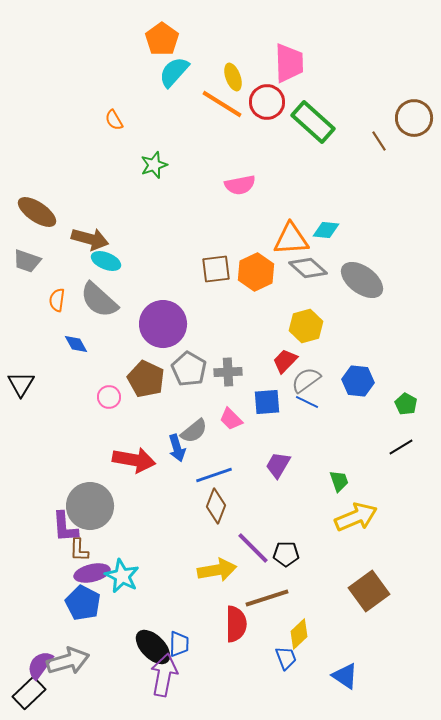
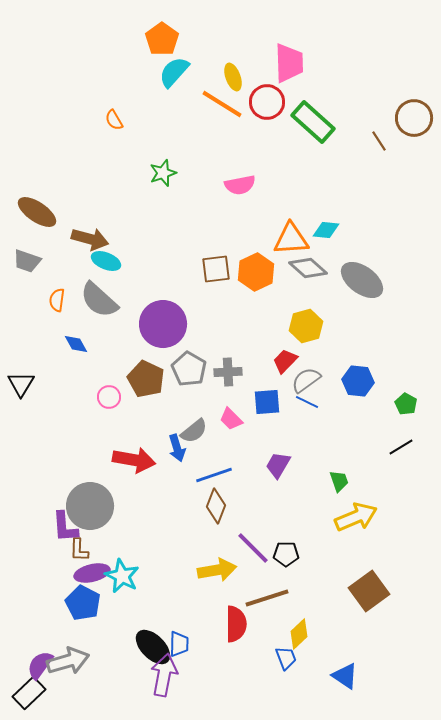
green star at (154, 165): moved 9 px right, 8 px down
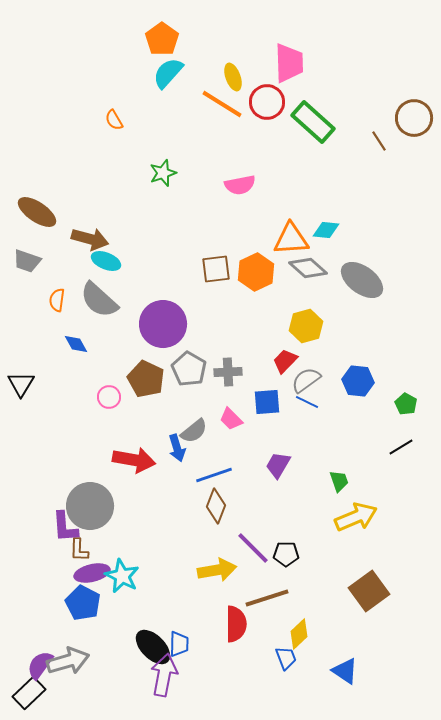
cyan semicircle at (174, 72): moved 6 px left, 1 px down
blue triangle at (345, 676): moved 5 px up
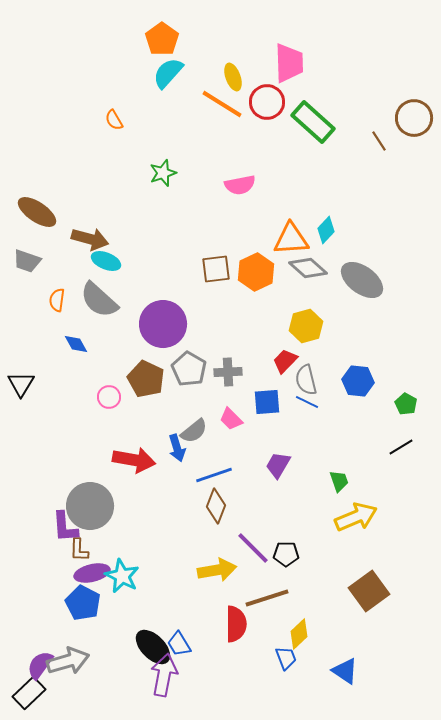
cyan diamond at (326, 230): rotated 52 degrees counterclockwise
gray semicircle at (306, 380): rotated 68 degrees counterclockwise
blue trapezoid at (179, 644): rotated 148 degrees clockwise
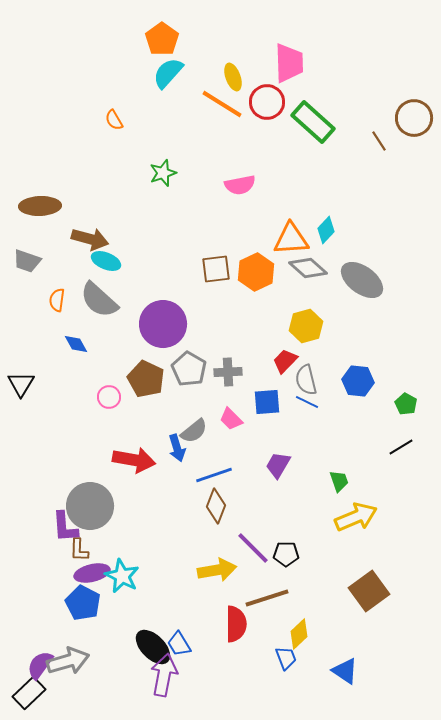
brown ellipse at (37, 212): moved 3 px right, 6 px up; rotated 36 degrees counterclockwise
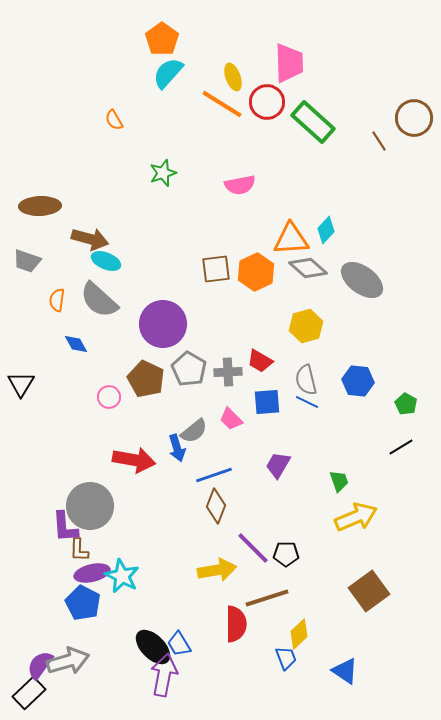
red trapezoid at (285, 361): moved 25 px left; rotated 104 degrees counterclockwise
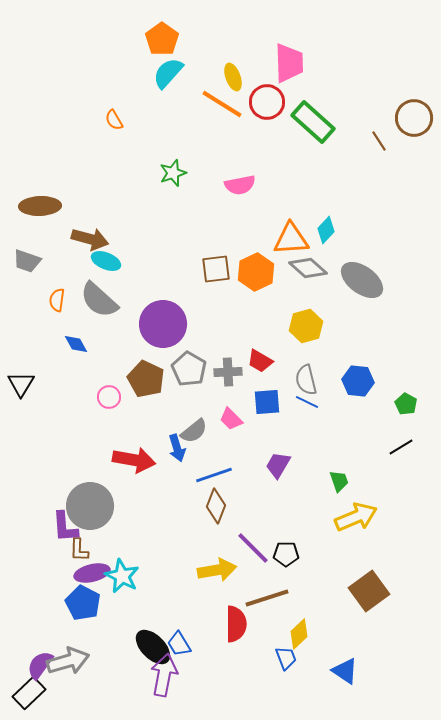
green star at (163, 173): moved 10 px right
